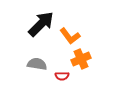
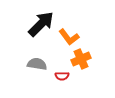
orange L-shape: moved 1 px left, 1 px down
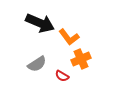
black arrow: moved 1 px left, 1 px up; rotated 68 degrees clockwise
gray semicircle: rotated 138 degrees clockwise
red semicircle: rotated 32 degrees clockwise
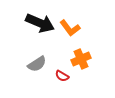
orange L-shape: moved 1 px right, 9 px up
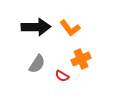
black arrow: moved 4 px left, 4 px down; rotated 24 degrees counterclockwise
gray semicircle: rotated 24 degrees counterclockwise
